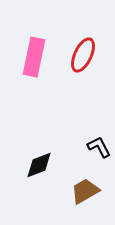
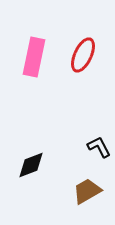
black diamond: moved 8 px left
brown trapezoid: moved 2 px right
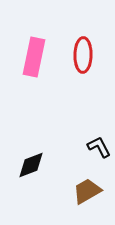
red ellipse: rotated 24 degrees counterclockwise
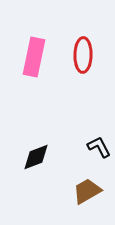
black diamond: moved 5 px right, 8 px up
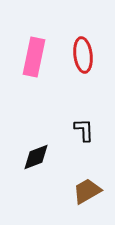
red ellipse: rotated 8 degrees counterclockwise
black L-shape: moved 15 px left, 17 px up; rotated 25 degrees clockwise
